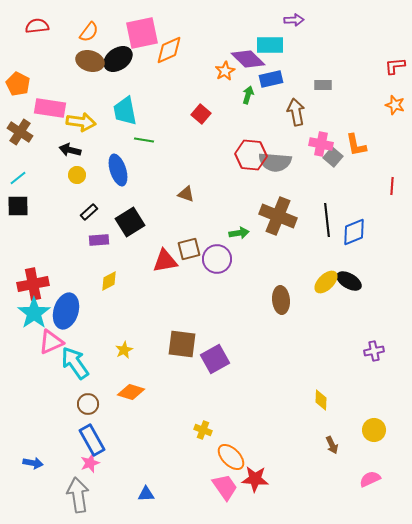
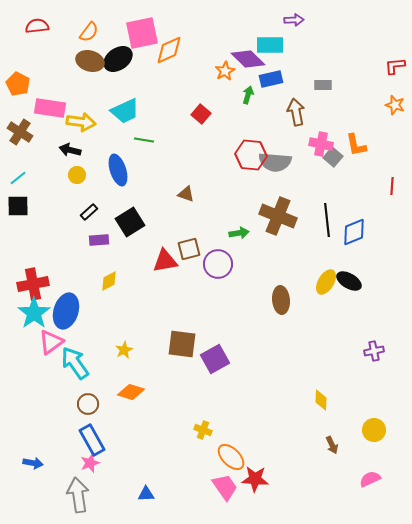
cyan trapezoid at (125, 111): rotated 104 degrees counterclockwise
purple circle at (217, 259): moved 1 px right, 5 px down
yellow ellipse at (326, 282): rotated 15 degrees counterclockwise
pink triangle at (51, 342): rotated 12 degrees counterclockwise
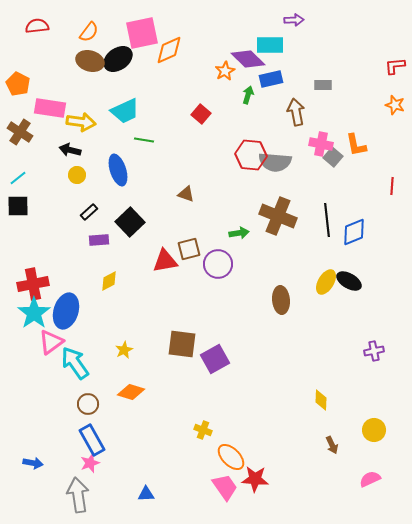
black square at (130, 222): rotated 12 degrees counterclockwise
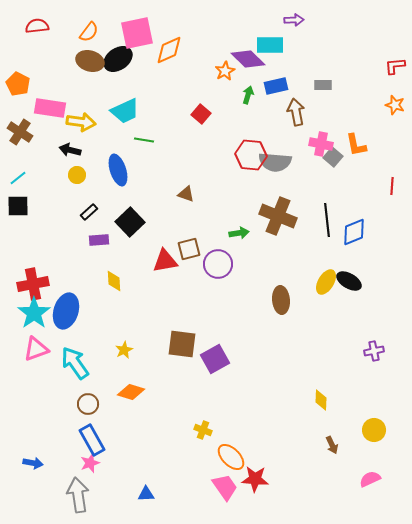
pink square at (142, 33): moved 5 px left
blue rectangle at (271, 79): moved 5 px right, 7 px down
yellow diamond at (109, 281): moved 5 px right; rotated 65 degrees counterclockwise
pink triangle at (51, 342): moved 15 px left, 7 px down; rotated 16 degrees clockwise
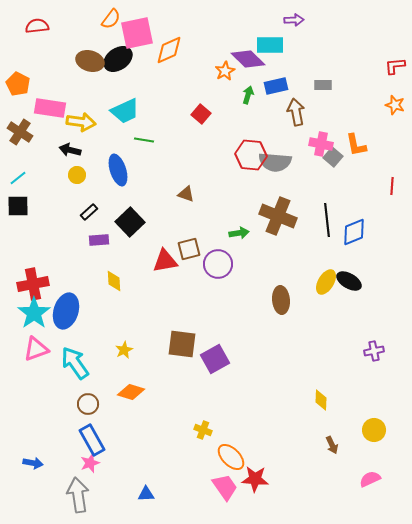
orange semicircle at (89, 32): moved 22 px right, 13 px up
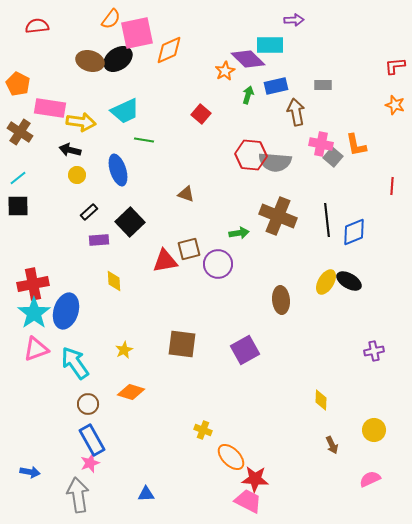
purple square at (215, 359): moved 30 px right, 9 px up
blue arrow at (33, 463): moved 3 px left, 9 px down
pink trapezoid at (225, 487): moved 23 px right, 14 px down; rotated 28 degrees counterclockwise
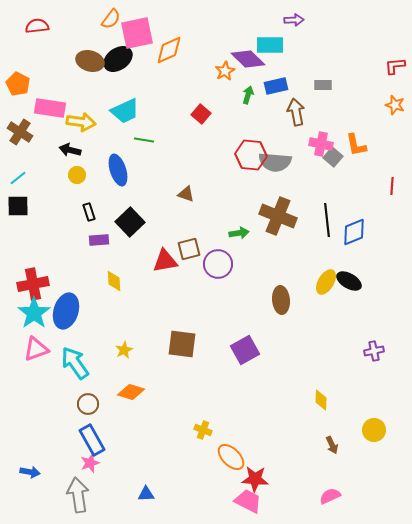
black rectangle at (89, 212): rotated 66 degrees counterclockwise
pink semicircle at (370, 479): moved 40 px left, 17 px down
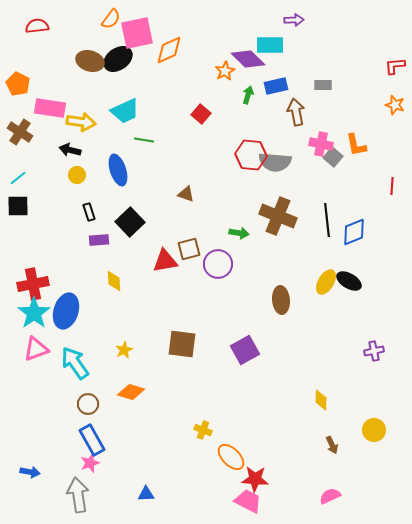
green arrow at (239, 233): rotated 18 degrees clockwise
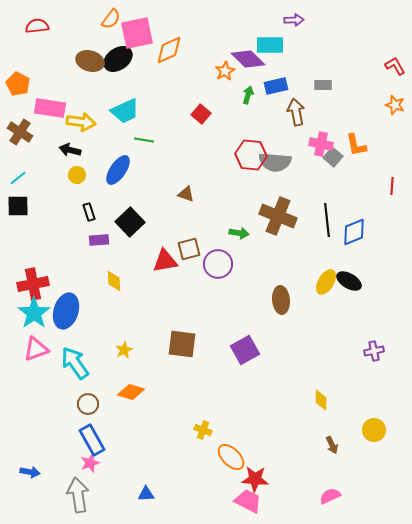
red L-shape at (395, 66): rotated 65 degrees clockwise
blue ellipse at (118, 170): rotated 52 degrees clockwise
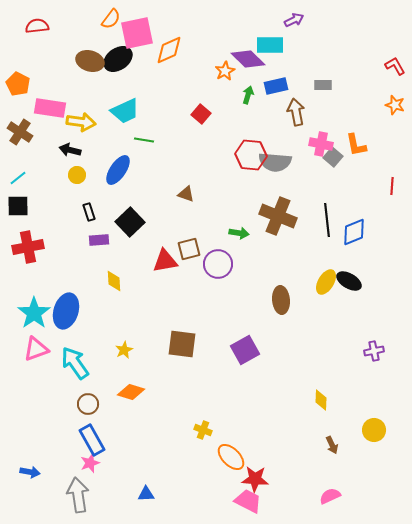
purple arrow at (294, 20): rotated 24 degrees counterclockwise
red cross at (33, 284): moved 5 px left, 37 px up
